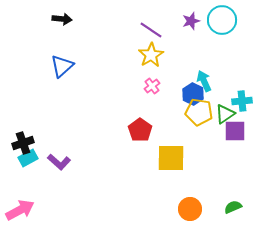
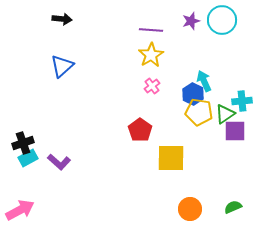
purple line: rotated 30 degrees counterclockwise
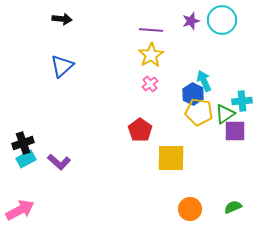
pink cross: moved 2 px left, 2 px up
cyan rectangle: moved 2 px left, 1 px down
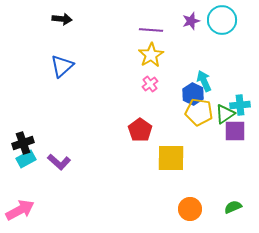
cyan cross: moved 2 px left, 4 px down
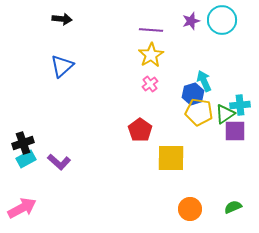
blue hexagon: rotated 15 degrees clockwise
pink arrow: moved 2 px right, 2 px up
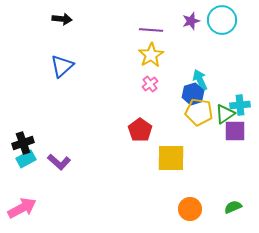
cyan arrow: moved 4 px left, 1 px up
